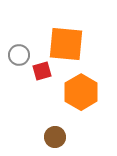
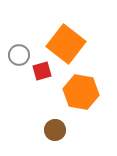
orange square: rotated 33 degrees clockwise
orange hexagon: rotated 20 degrees counterclockwise
brown circle: moved 7 px up
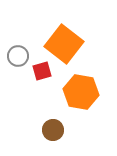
orange square: moved 2 px left
gray circle: moved 1 px left, 1 px down
brown circle: moved 2 px left
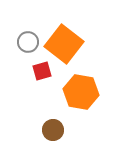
gray circle: moved 10 px right, 14 px up
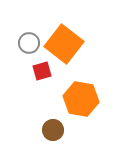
gray circle: moved 1 px right, 1 px down
orange hexagon: moved 7 px down
